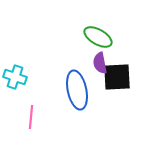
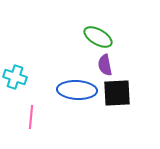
purple semicircle: moved 5 px right, 2 px down
black square: moved 16 px down
blue ellipse: rotated 75 degrees counterclockwise
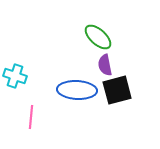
green ellipse: rotated 12 degrees clockwise
cyan cross: moved 1 px up
black square: moved 3 px up; rotated 12 degrees counterclockwise
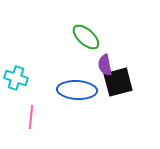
green ellipse: moved 12 px left
cyan cross: moved 1 px right, 2 px down
black square: moved 1 px right, 8 px up
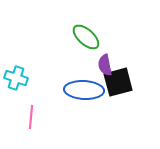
blue ellipse: moved 7 px right
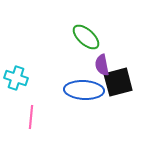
purple semicircle: moved 3 px left
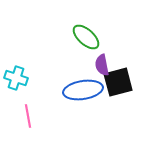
blue ellipse: moved 1 px left; rotated 12 degrees counterclockwise
pink line: moved 3 px left, 1 px up; rotated 15 degrees counterclockwise
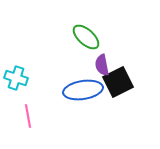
black square: rotated 12 degrees counterclockwise
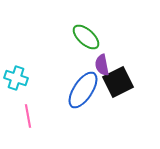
blue ellipse: rotated 48 degrees counterclockwise
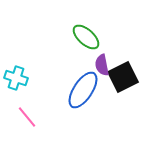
black square: moved 5 px right, 5 px up
pink line: moved 1 px left, 1 px down; rotated 30 degrees counterclockwise
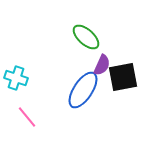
purple semicircle: rotated 145 degrees counterclockwise
black square: rotated 16 degrees clockwise
